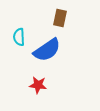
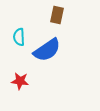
brown rectangle: moved 3 px left, 3 px up
red star: moved 18 px left, 4 px up
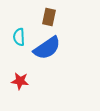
brown rectangle: moved 8 px left, 2 px down
blue semicircle: moved 2 px up
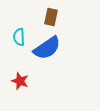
brown rectangle: moved 2 px right
red star: rotated 12 degrees clockwise
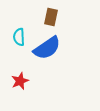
red star: rotated 30 degrees clockwise
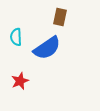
brown rectangle: moved 9 px right
cyan semicircle: moved 3 px left
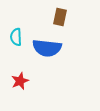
blue semicircle: rotated 40 degrees clockwise
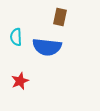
blue semicircle: moved 1 px up
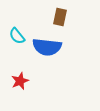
cyan semicircle: moved 1 px right, 1 px up; rotated 36 degrees counterclockwise
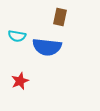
cyan semicircle: rotated 42 degrees counterclockwise
